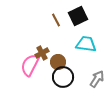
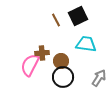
brown cross: rotated 24 degrees clockwise
brown circle: moved 3 px right, 1 px up
gray arrow: moved 2 px right, 1 px up
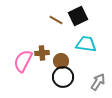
brown line: rotated 32 degrees counterclockwise
pink semicircle: moved 7 px left, 4 px up
gray arrow: moved 1 px left, 4 px down
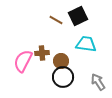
gray arrow: rotated 66 degrees counterclockwise
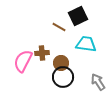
brown line: moved 3 px right, 7 px down
brown circle: moved 2 px down
